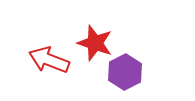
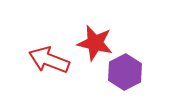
red star: rotated 6 degrees counterclockwise
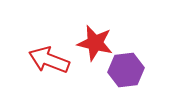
purple hexagon: moved 1 px right, 2 px up; rotated 20 degrees clockwise
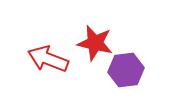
red arrow: moved 1 px left, 1 px up
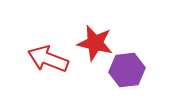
purple hexagon: moved 1 px right
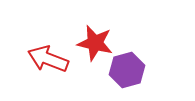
purple hexagon: rotated 8 degrees counterclockwise
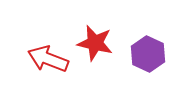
purple hexagon: moved 21 px right, 16 px up; rotated 20 degrees counterclockwise
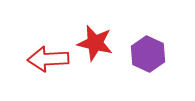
red arrow: rotated 24 degrees counterclockwise
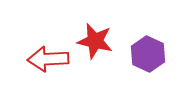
red star: moved 2 px up
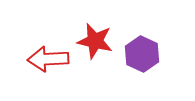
purple hexagon: moved 6 px left
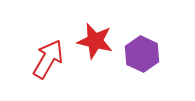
red arrow: rotated 123 degrees clockwise
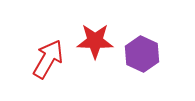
red star: rotated 12 degrees counterclockwise
